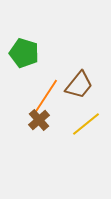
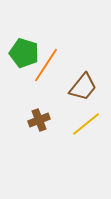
brown trapezoid: moved 4 px right, 2 px down
orange line: moved 31 px up
brown cross: rotated 20 degrees clockwise
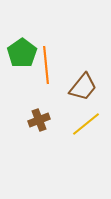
green pentagon: moved 2 px left; rotated 20 degrees clockwise
orange line: rotated 39 degrees counterclockwise
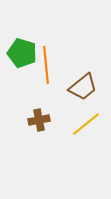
green pentagon: rotated 20 degrees counterclockwise
brown trapezoid: rotated 12 degrees clockwise
brown cross: rotated 10 degrees clockwise
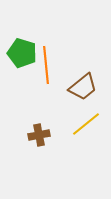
brown cross: moved 15 px down
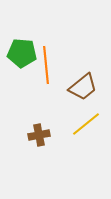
green pentagon: rotated 12 degrees counterclockwise
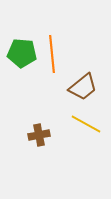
orange line: moved 6 px right, 11 px up
yellow line: rotated 68 degrees clockwise
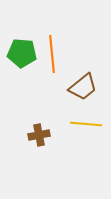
yellow line: rotated 24 degrees counterclockwise
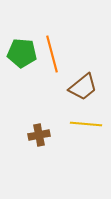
orange line: rotated 9 degrees counterclockwise
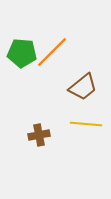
orange line: moved 2 px up; rotated 60 degrees clockwise
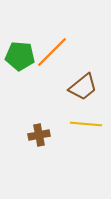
green pentagon: moved 2 px left, 3 px down
